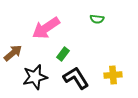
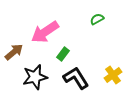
green semicircle: rotated 144 degrees clockwise
pink arrow: moved 1 px left, 4 px down
brown arrow: moved 1 px right, 1 px up
yellow cross: rotated 30 degrees counterclockwise
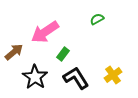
black star: rotated 25 degrees counterclockwise
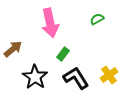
pink arrow: moved 5 px right, 9 px up; rotated 68 degrees counterclockwise
brown arrow: moved 1 px left, 3 px up
yellow cross: moved 4 px left
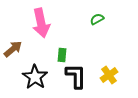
pink arrow: moved 9 px left
green rectangle: moved 1 px left, 1 px down; rotated 32 degrees counterclockwise
black L-shape: moved 2 px up; rotated 32 degrees clockwise
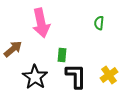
green semicircle: moved 2 px right, 4 px down; rotated 56 degrees counterclockwise
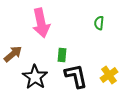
brown arrow: moved 5 px down
black L-shape: rotated 12 degrees counterclockwise
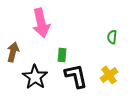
green semicircle: moved 13 px right, 14 px down
brown arrow: moved 2 px up; rotated 36 degrees counterclockwise
